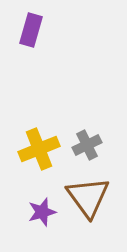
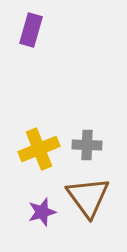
gray cross: rotated 28 degrees clockwise
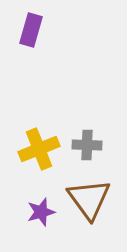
brown triangle: moved 1 px right, 2 px down
purple star: moved 1 px left
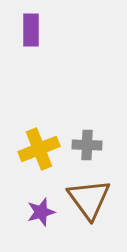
purple rectangle: rotated 16 degrees counterclockwise
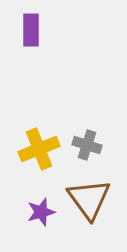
gray cross: rotated 16 degrees clockwise
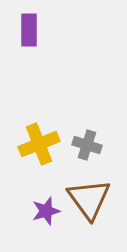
purple rectangle: moved 2 px left
yellow cross: moved 5 px up
purple star: moved 5 px right, 1 px up
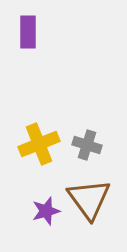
purple rectangle: moved 1 px left, 2 px down
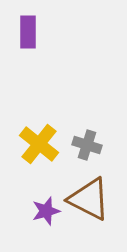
yellow cross: rotated 30 degrees counterclockwise
brown triangle: rotated 27 degrees counterclockwise
